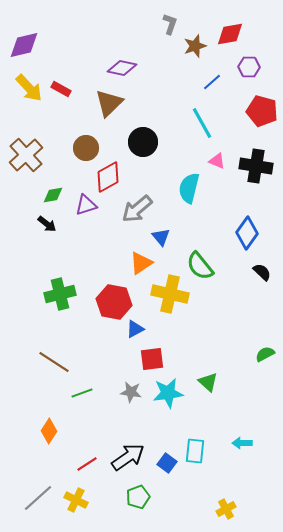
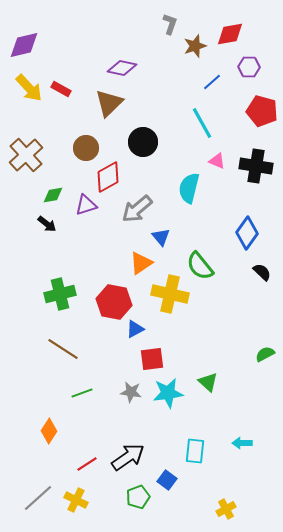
brown line at (54, 362): moved 9 px right, 13 px up
blue square at (167, 463): moved 17 px down
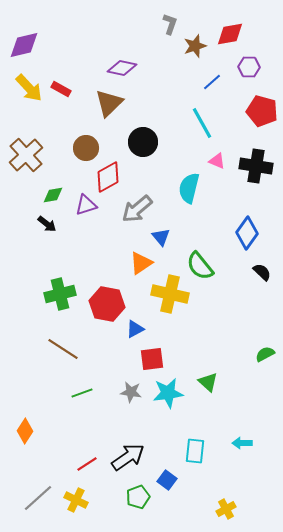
red hexagon at (114, 302): moved 7 px left, 2 px down
orange diamond at (49, 431): moved 24 px left
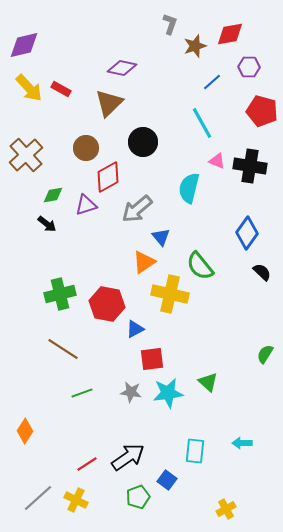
black cross at (256, 166): moved 6 px left
orange triangle at (141, 263): moved 3 px right, 1 px up
green semicircle at (265, 354): rotated 30 degrees counterclockwise
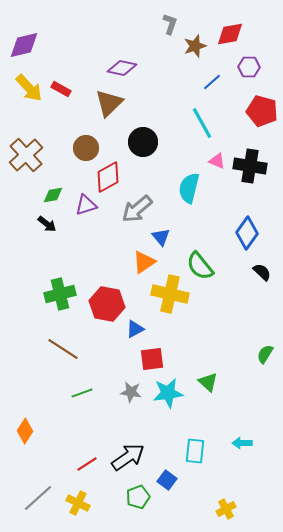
yellow cross at (76, 500): moved 2 px right, 3 px down
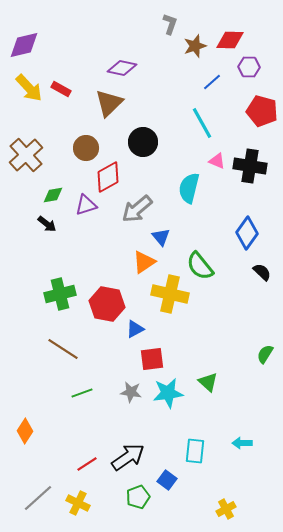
red diamond at (230, 34): moved 6 px down; rotated 12 degrees clockwise
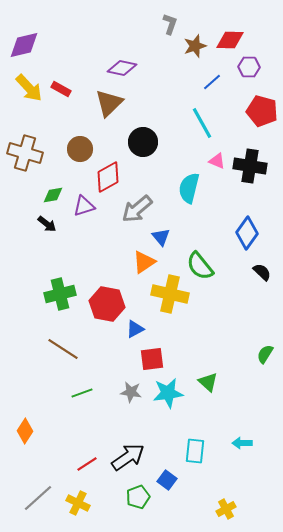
brown circle at (86, 148): moved 6 px left, 1 px down
brown cross at (26, 155): moved 1 px left, 2 px up; rotated 32 degrees counterclockwise
purple triangle at (86, 205): moved 2 px left, 1 px down
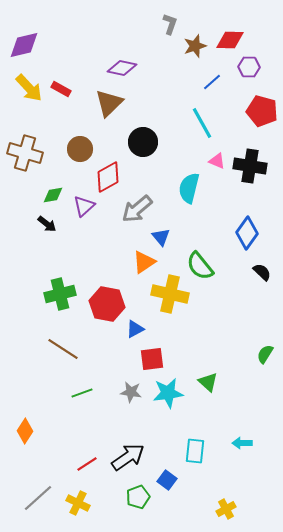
purple triangle at (84, 206): rotated 25 degrees counterclockwise
